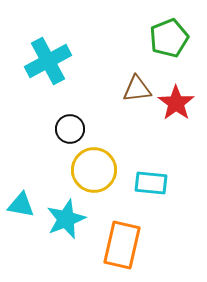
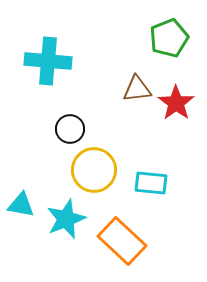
cyan cross: rotated 33 degrees clockwise
orange rectangle: moved 4 px up; rotated 60 degrees counterclockwise
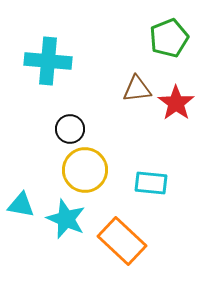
yellow circle: moved 9 px left
cyan star: rotated 27 degrees counterclockwise
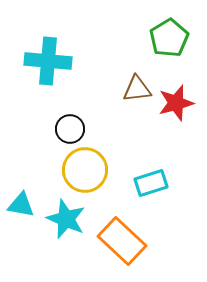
green pentagon: rotated 9 degrees counterclockwise
red star: rotated 21 degrees clockwise
cyan rectangle: rotated 24 degrees counterclockwise
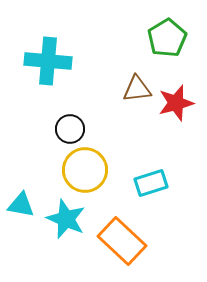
green pentagon: moved 2 px left
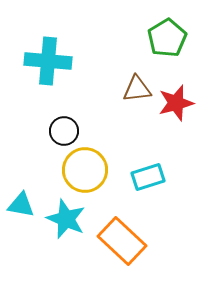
black circle: moved 6 px left, 2 px down
cyan rectangle: moved 3 px left, 6 px up
